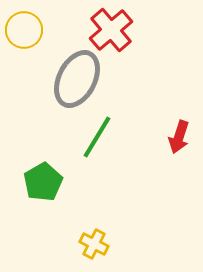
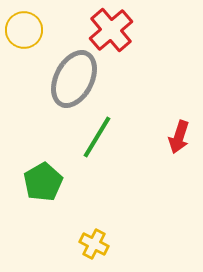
gray ellipse: moved 3 px left
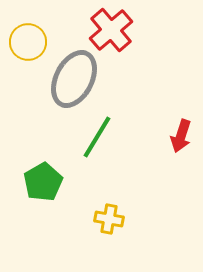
yellow circle: moved 4 px right, 12 px down
red arrow: moved 2 px right, 1 px up
yellow cross: moved 15 px right, 25 px up; rotated 16 degrees counterclockwise
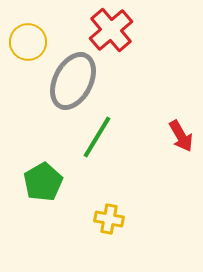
gray ellipse: moved 1 px left, 2 px down
red arrow: rotated 48 degrees counterclockwise
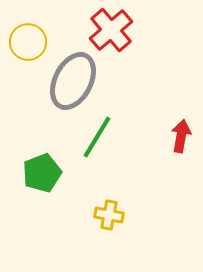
red arrow: rotated 140 degrees counterclockwise
green pentagon: moved 1 px left, 9 px up; rotated 9 degrees clockwise
yellow cross: moved 4 px up
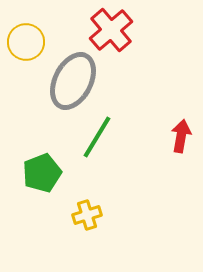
yellow circle: moved 2 px left
yellow cross: moved 22 px left; rotated 28 degrees counterclockwise
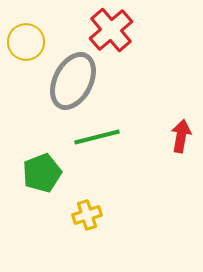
green line: rotated 45 degrees clockwise
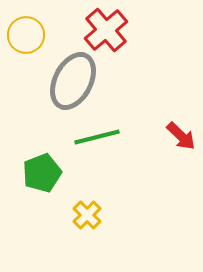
red cross: moved 5 px left
yellow circle: moved 7 px up
red arrow: rotated 124 degrees clockwise
yellow cross: rotated 28 degrees counterclockwise
